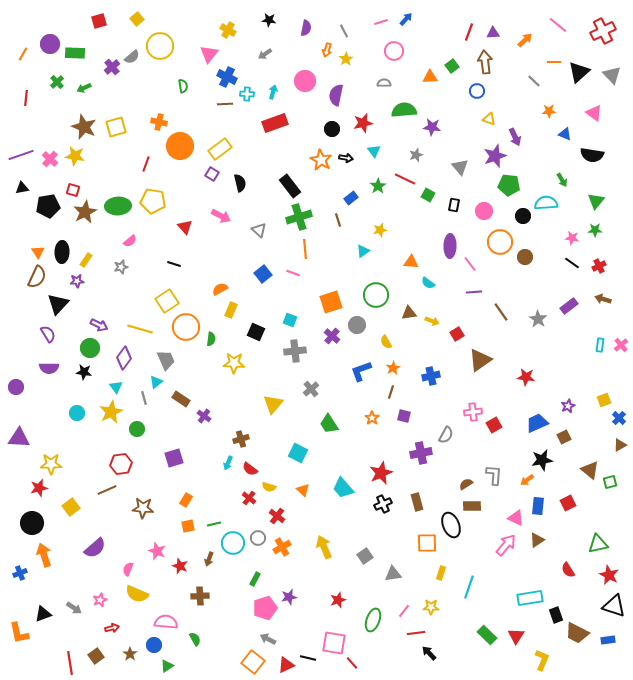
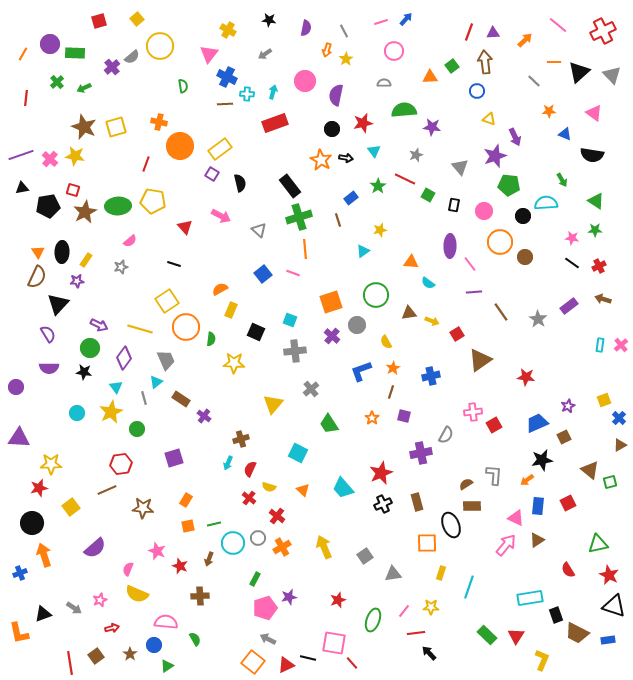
green triangle at (596, 201): rotated 36 degrees counterclockwise
red semicircle at (250, 469): rotated 77 degrees clockwise
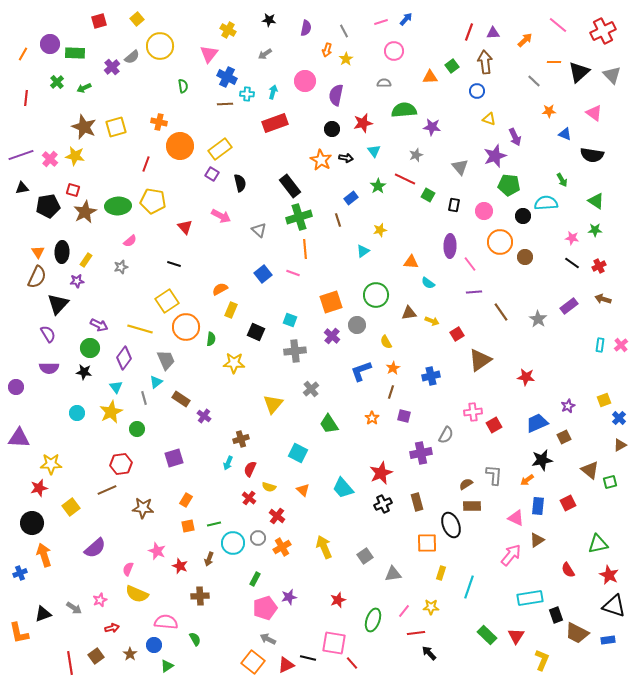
pink arrow at (506, 545): moved 5 px right, 10 px down
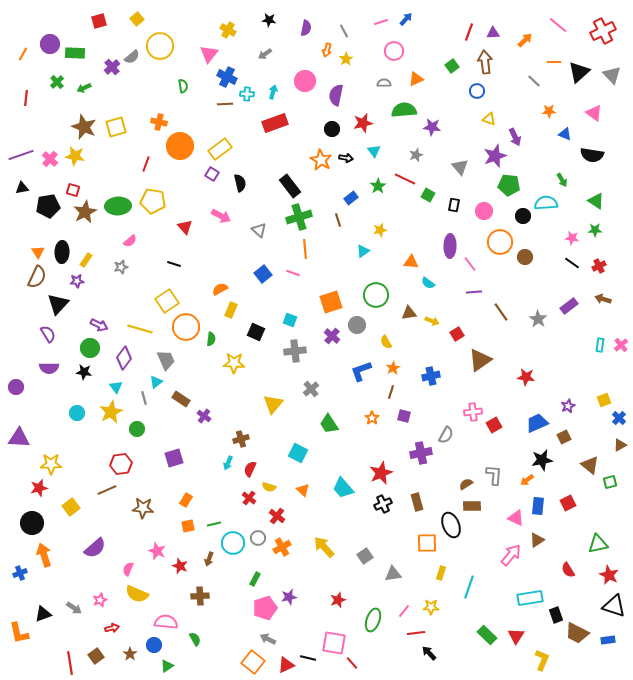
orange triangle at (430, 77): moved 14 px left, 2 px down; rotated 21 degrees counterclockwise
brown triangle at (590, 470): moved 5 px up
yellow arrow at (324, 547): rotated 20 degrees counterclockwise
